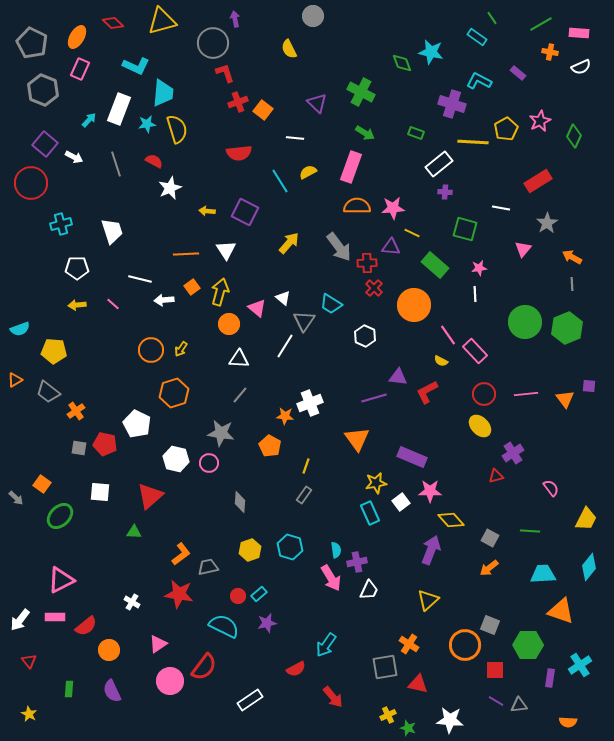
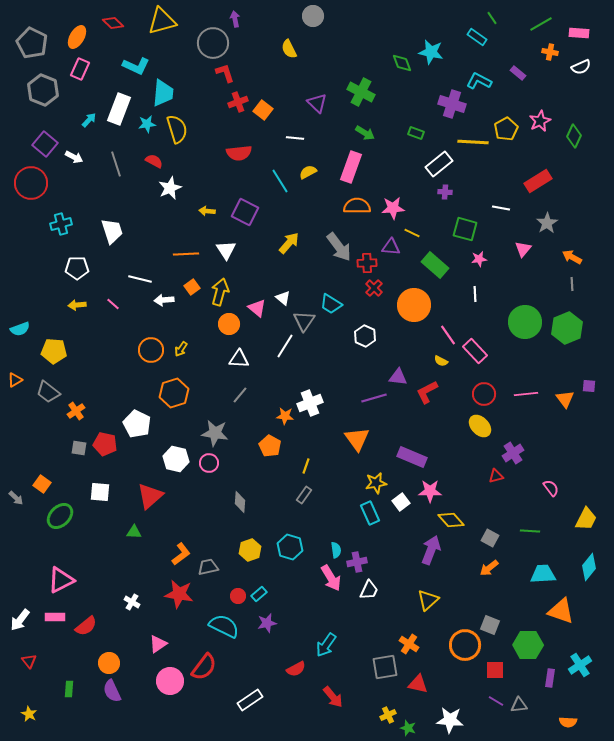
pink star at (479, 268): moved 9 px up
gray star at (221, 433): moved 6 px left
orange circle at (109, 650): moved 13 px down
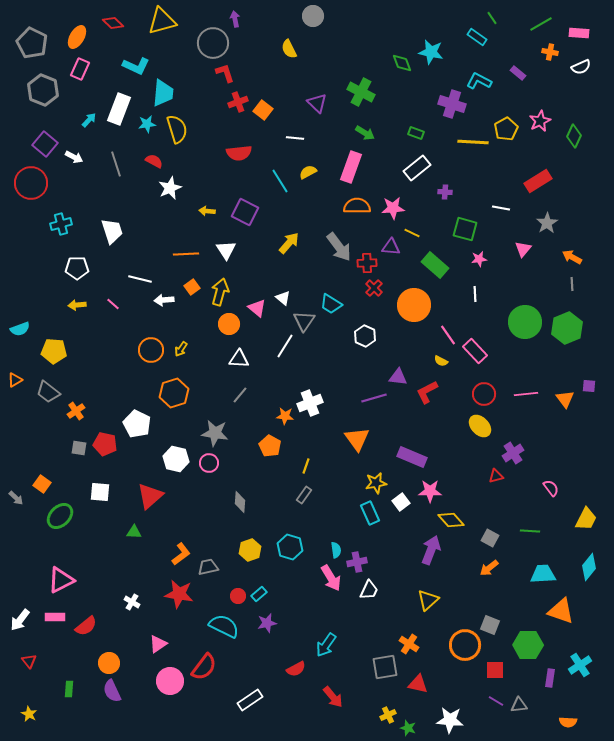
white rectangle at (439, 164): moved 22 px left, 4 px down
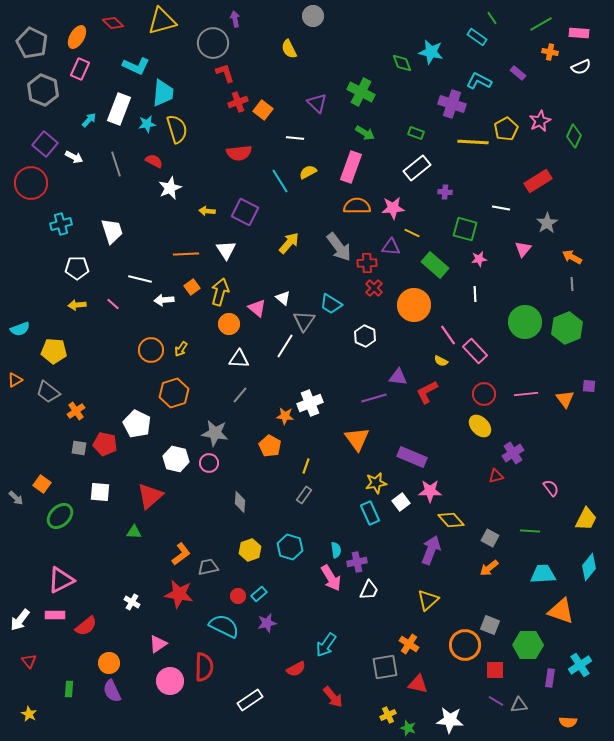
pink rectangle at (55, 617): moved 2 px up
red semicircle at (204, 667): rotated 36 degrees counterclockwise
